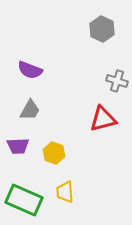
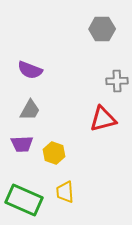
gray hexagon: rotated 25 degrees counterclockwise
gray cross: rotated 20 degrees counterclockwise
purple trapezoid: moved 4 px right, 2 px up
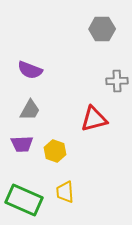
red triangle: moved 9 px left
yellow hexagon: moved 1 px right, 2 px up
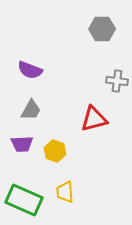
gray cross: rotated 10 degrees clockwise
gray trapezoid: moved 1 px right
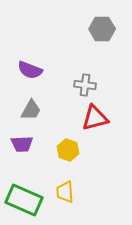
gray cross: moved 32 px left, 4 px down
red triangle: moved 1 px right, 1 px up
yellow hexagon: moved 13 px right, 1 px up
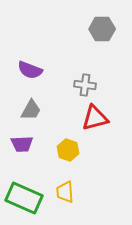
green rectangle: moved 2 px up
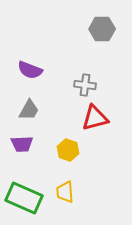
gray trapezoid: moved 2 px left
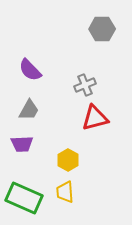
purple semicircle: rotated 25 degrees clockwise
gray cross: rotated 30 degrees counterclockwise
yellow hexagon: moved 10 px down; rotated 10 degrees clockwise
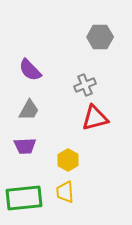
gray hexagon: moved 2 px left, 8 px down
purple trapezoid: moved 3 px right, 2 px down
green rectangle: rotated 30 degrees counterclockwise
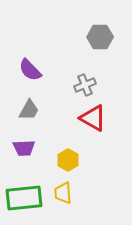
red triangle: moved 2 px left; rotated 44 degrees clockwise
purple trapezoid: moved 1 px left, 2 px down
yellow trapezoid: moved 2 px left, 1 px down
